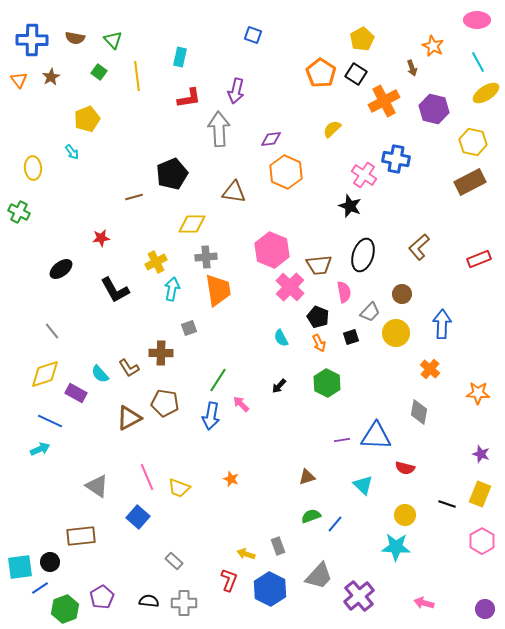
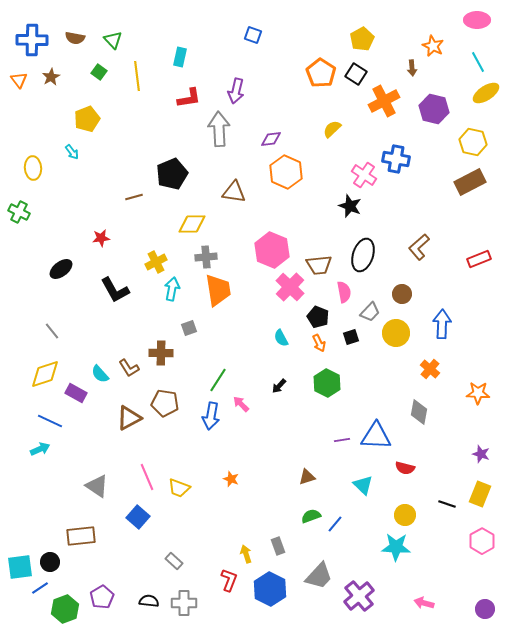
brown arrow at (412, 68): rotated 14 degrees clockwise
yellow arrow at (246, 554): rotated 54 degrees clockwise
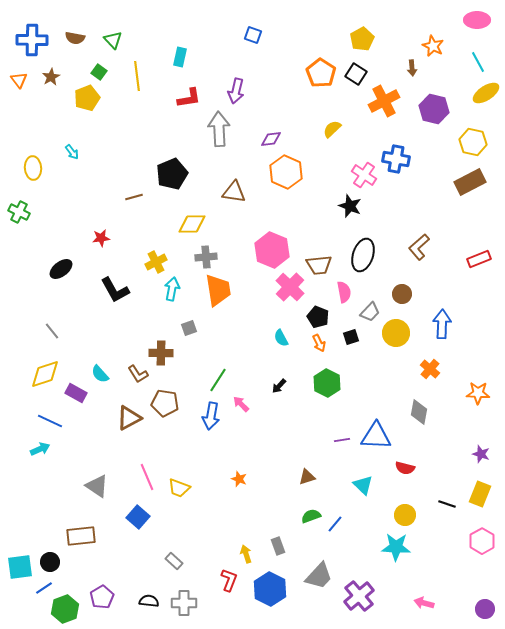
yellow pentagon at (87, 119): moved 21 px up
brown L-shape at (129, 368): moved 9 px right, 6 px down
orange star at (231, 479): moved 8 px right
blue line at (40, 588): moved 4 px right
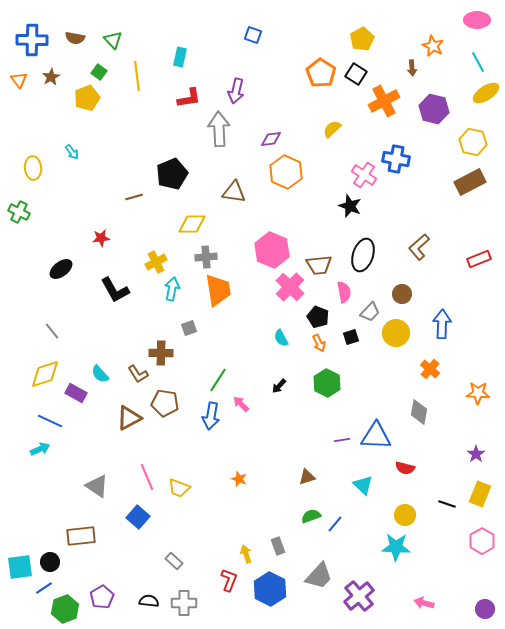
purple star at (481, 454): moved 5 px left; rotated 18 degrees clockwise
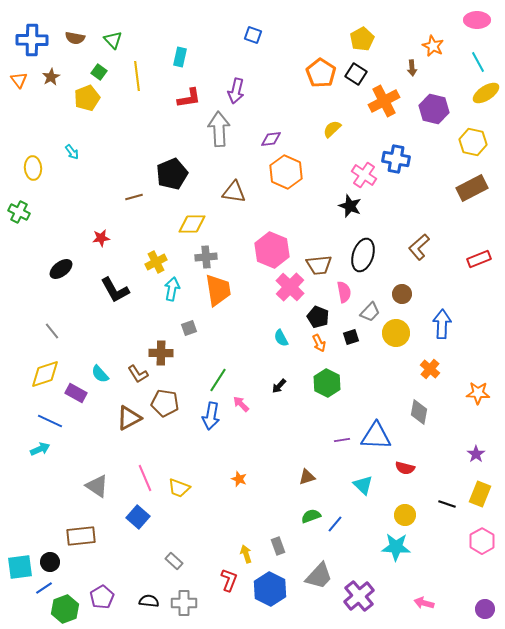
brown rectangle at (470, 182): moved 2 px right, 6 px down
pink line at (147, 477): moved 2 px left, 1 px down
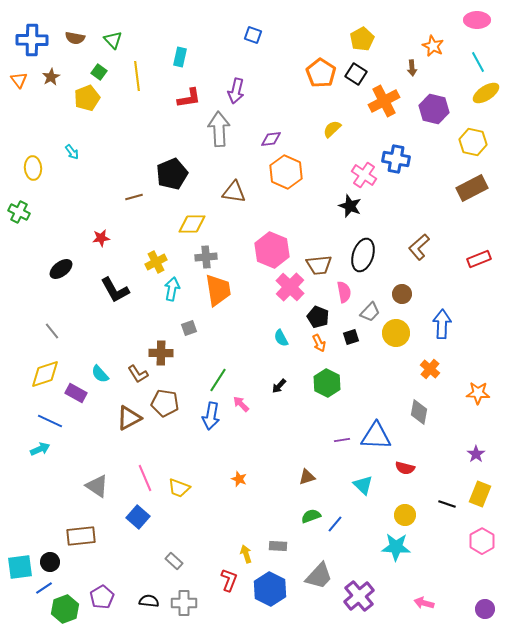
gray rectangle at (278, 546): rotated 66 degrees counterclockwise
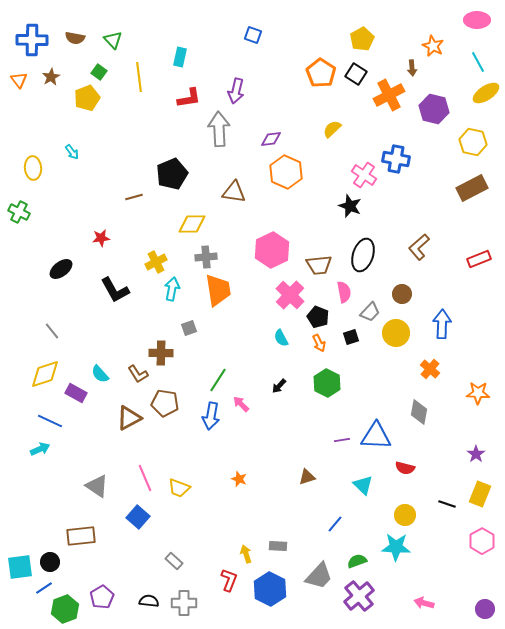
yellow line at (137, 76): moved 2 px right, 1 px down
orange cross at (384, 101): moved 5 px right, 6 px up
pink hexagon at (272, 250): rotated 12 degrees clockwise
pink cross at (290, 287): moved 8 px down
green semicircle at (311, 516): moved 46 px right, 45 px down
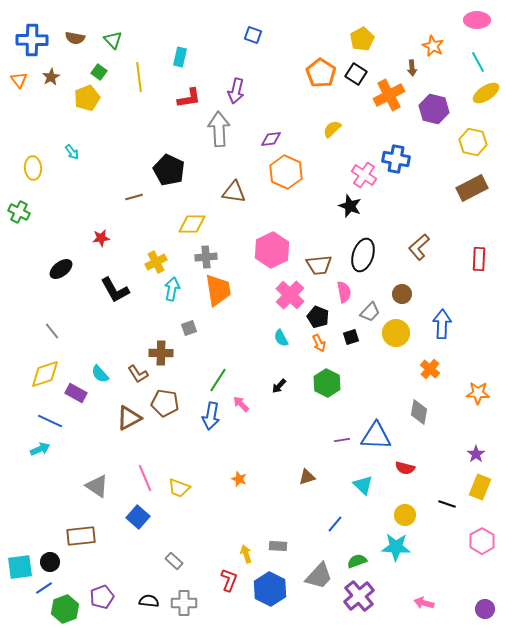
black pentagon at (172, 174): moved 3 px left, 4 px up; rotated 24 degrees counterclockwise
red rectangle at (479, 259): rotated 65 degrees counterclockwise
yellow rectangle at (480, 494): moved 7 px up
purple pentagon at (102, 597): rotated 10 degrees clockwise
